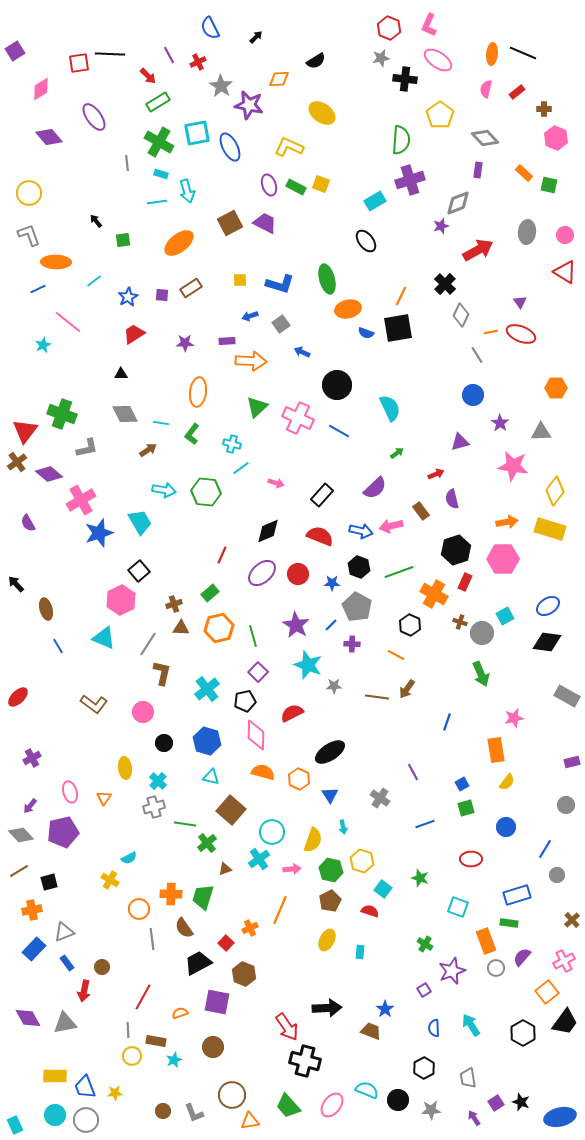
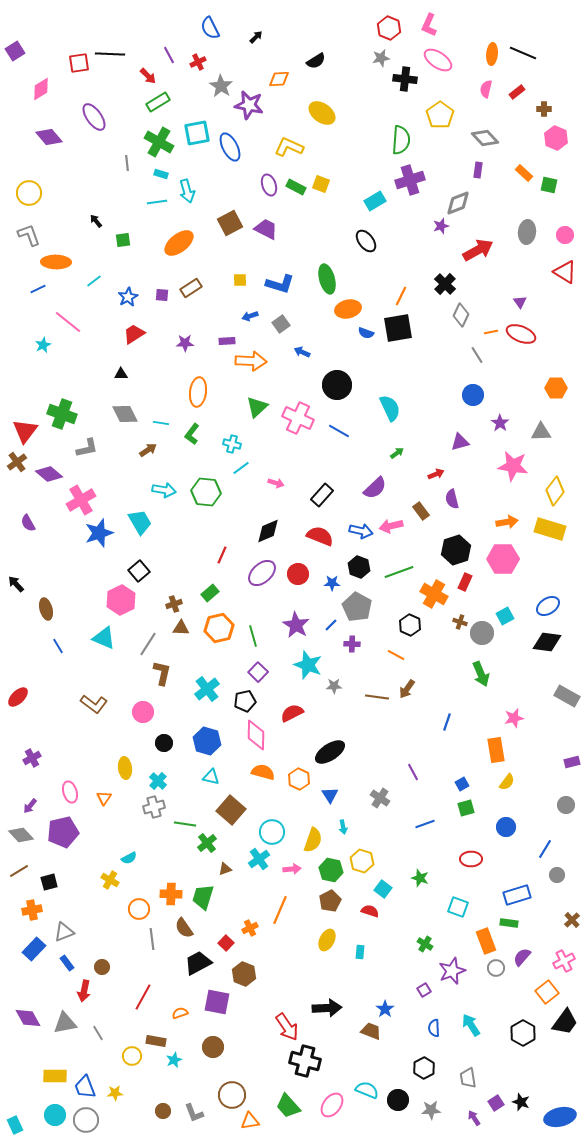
purple trapezoid at (265, 223): moved 1 px right, 6 px down
gray line at (128, 1030): moved 30 px left, 3 px down; rotated 28 degrees counterclockwise
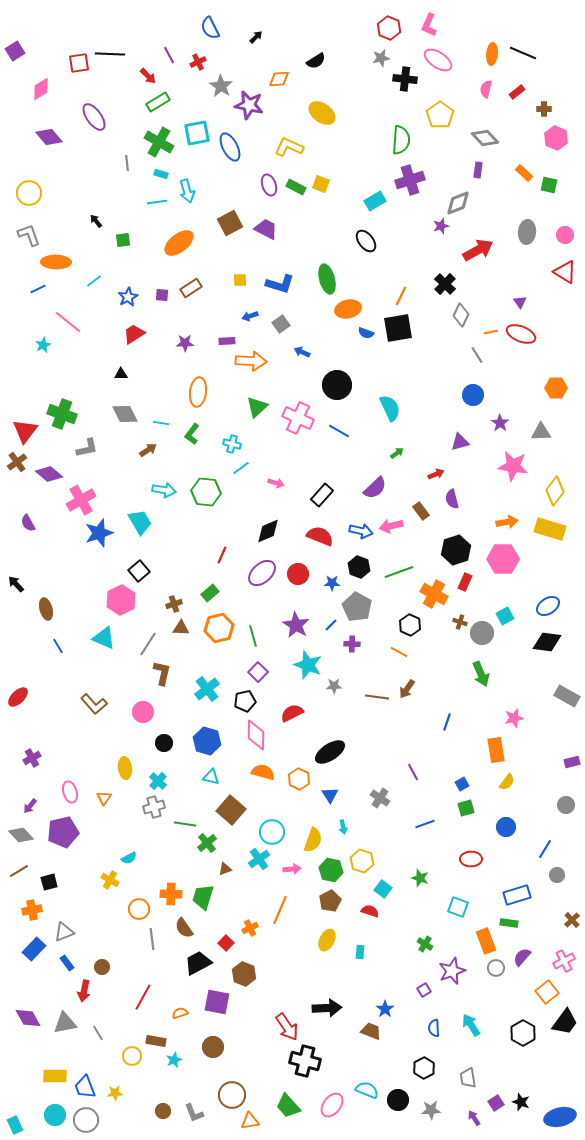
orange line at (396, 655): moved 3 px right, 3 px up
brown L-shape at (94, 704): rotated 12 degrees clockwise
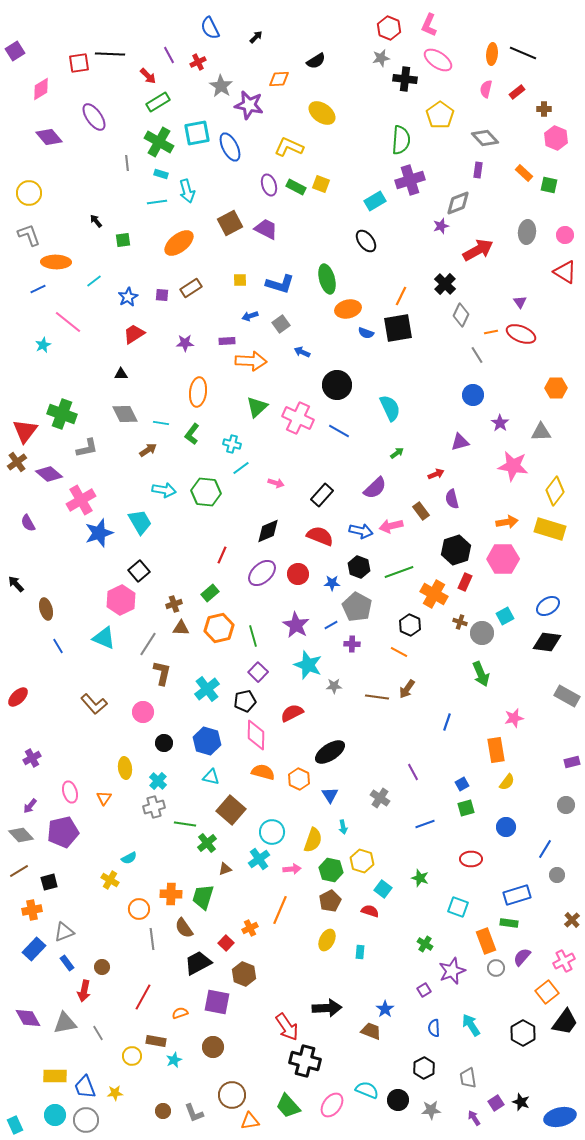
blue line at (331, 625): rotated 16 degrees clockwise
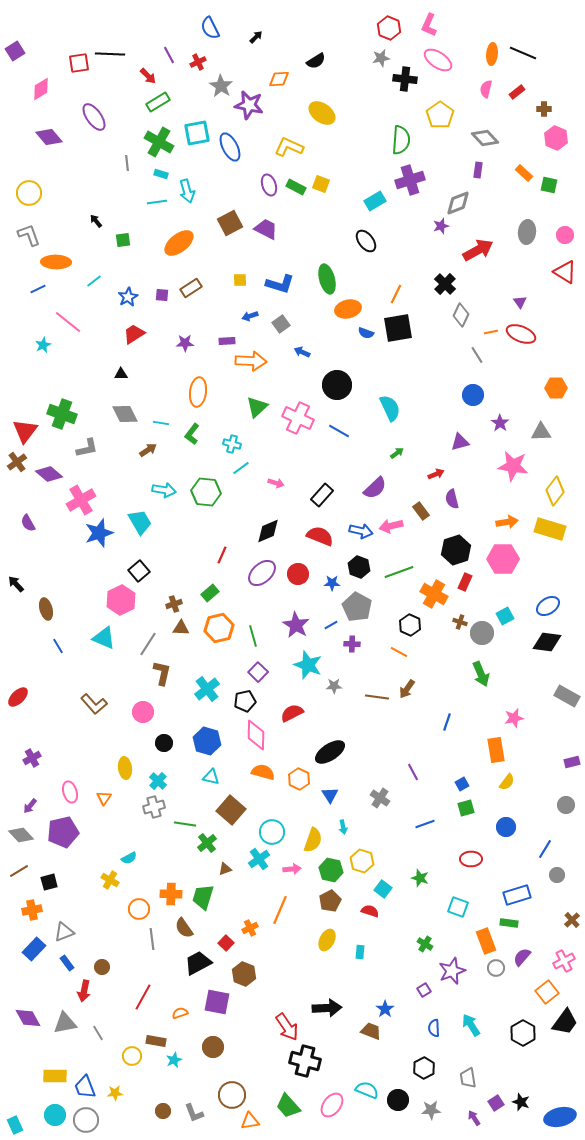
orange line at (401, 296): moved 5 px left, 2 px up
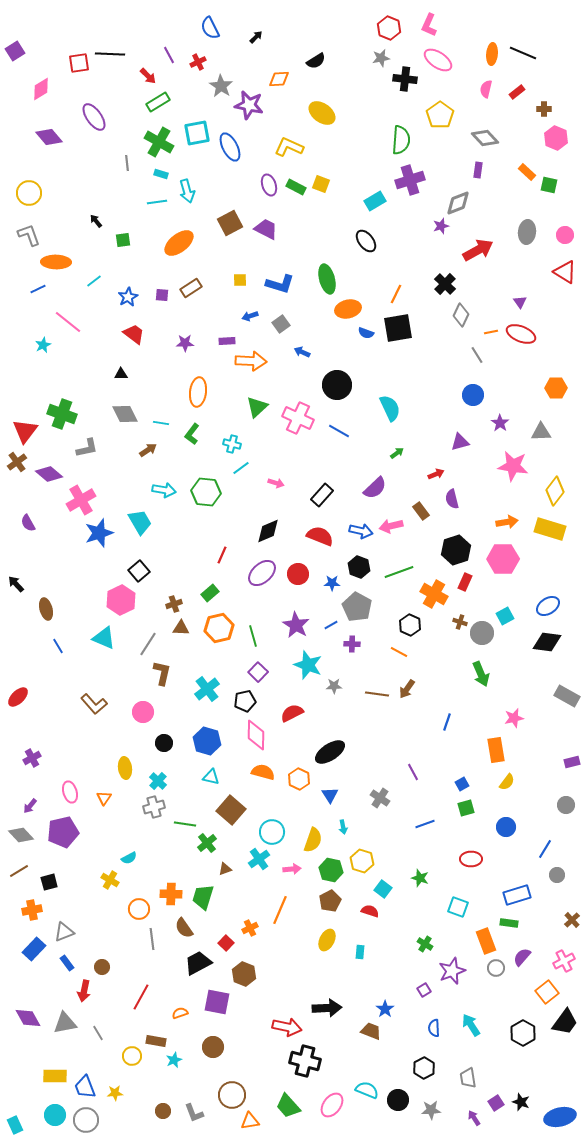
orange rectangle at (524, 173): moved 3 px right, 1 px up
red trapezoid at (134, 334): rotated 70 degrees clockwise
brown line at (377, 697): moved 3 px up
red line at (143, 997): moved 2 px left
red arrow at (287, 1027): rotated 44 degrees counterclockwise
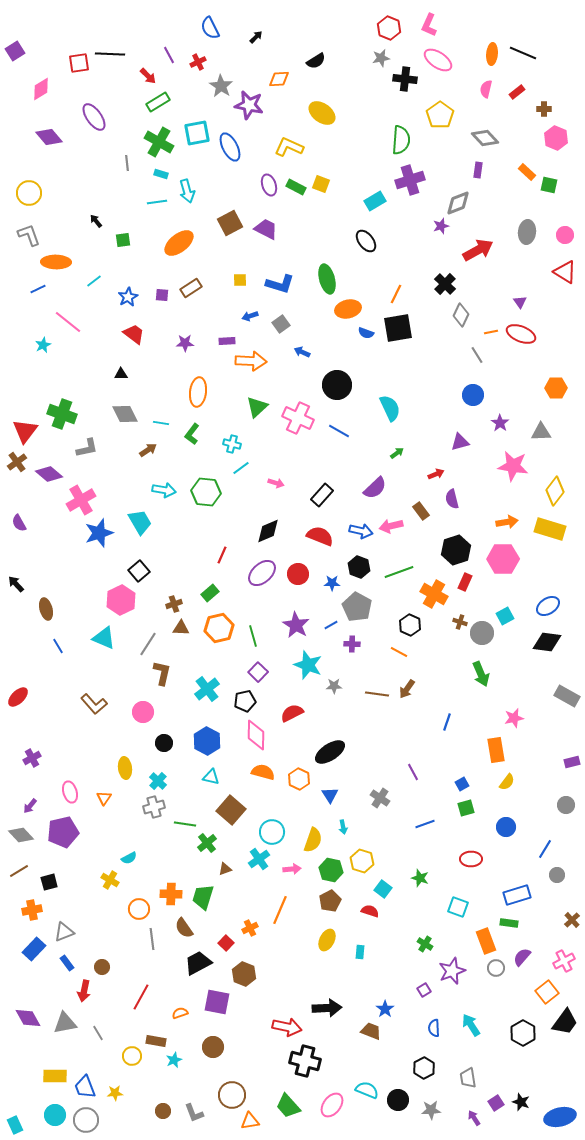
purple semicircle at (28, 523): moved 9 px left
blue hexagon at (207, 741): rotated 12 degrees clockwise
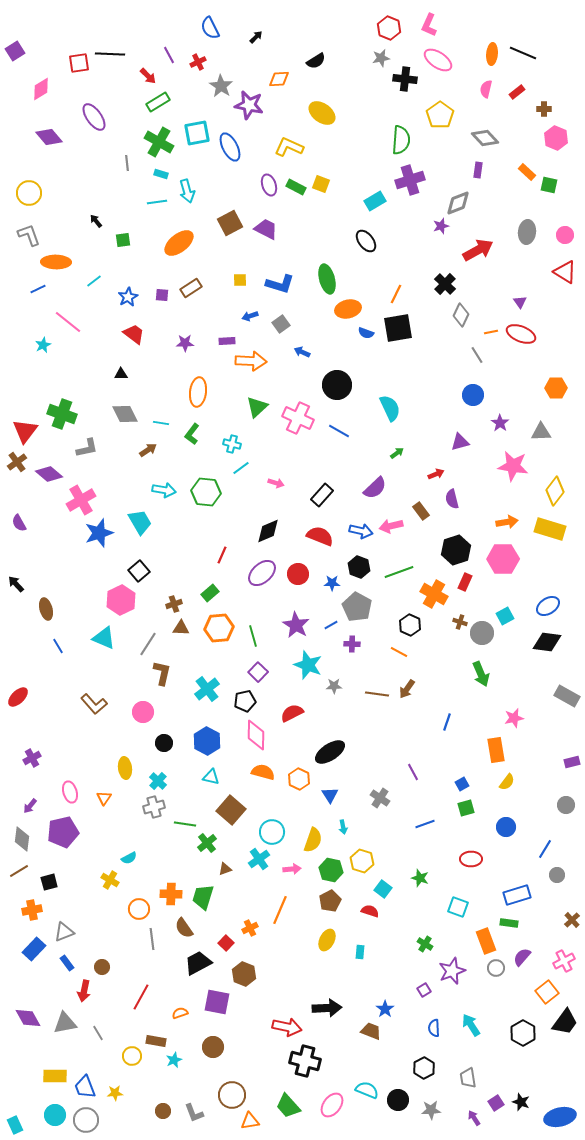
orange hexagon at (219, 628): rotated 8 degrees clockwise
gray diamond at (21, 835): moved 1 px right, 4 px down; rotated 50 degrees clockwise
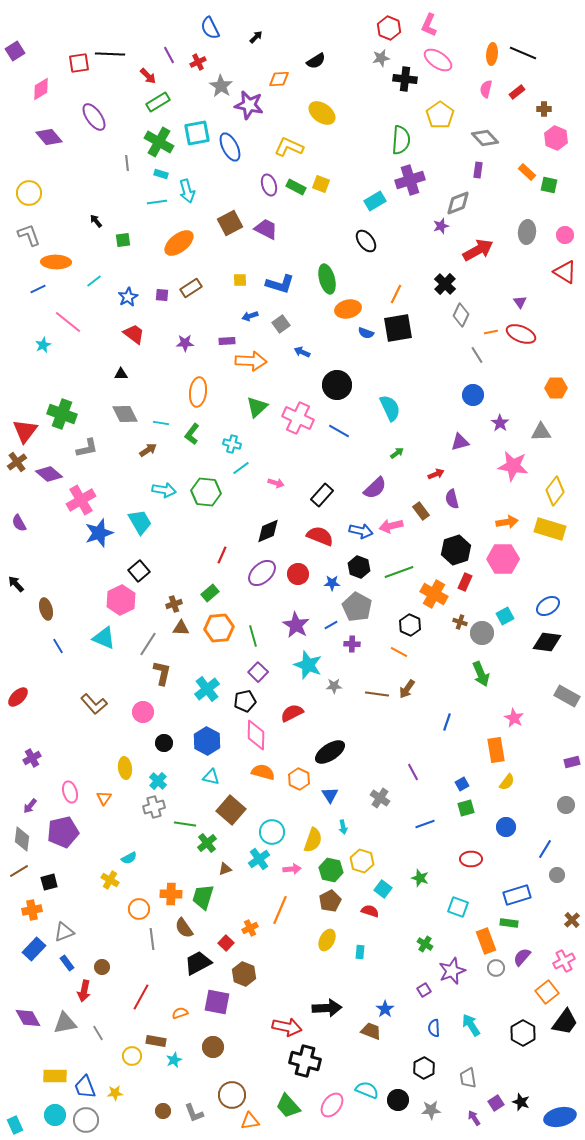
pink star at (514, 718): rotated 30 degrees counterclockwise
